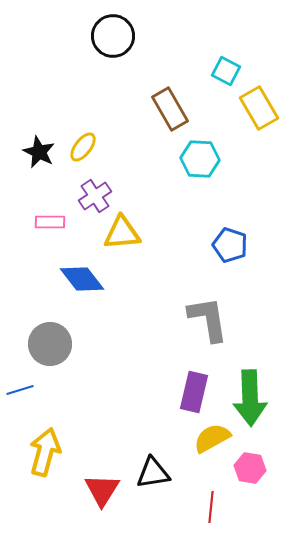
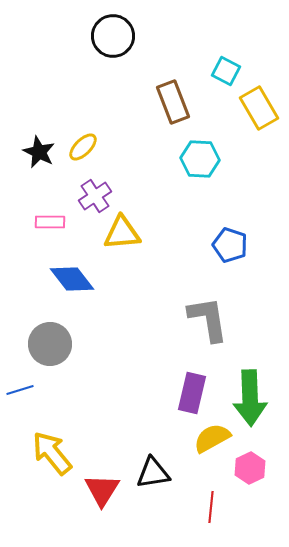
brown rectangle: moved 3 px right, 7 px up; rotated 9 degrees clockwise
yellow ellipse: rotated 8 degrees clockwise
blue diamond: moved 10 px left
purple rectangle: moved 2 px left, 1 px down
yellow arrow: moved 7 px right, 1 px down; rotated 54 degrees counterclockwise
pink hexagon: rotated 24 degrees clockwise
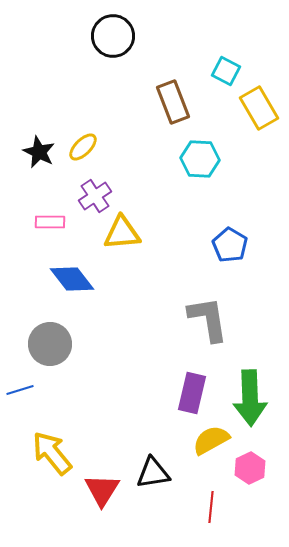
blue pentagon: rotated 12 degrees clockwise
yellow semicircle: moved 1 px left, 2 px down
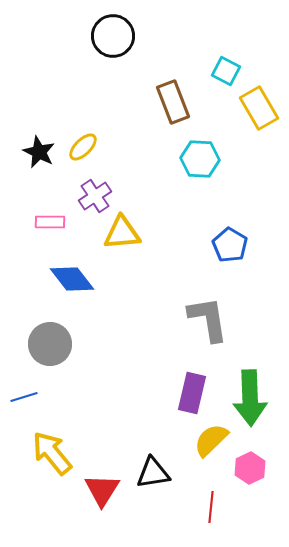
blue line: moved 4 px right, 7 px down
yellow semicircle: rotated 15 degrees counterclockwise
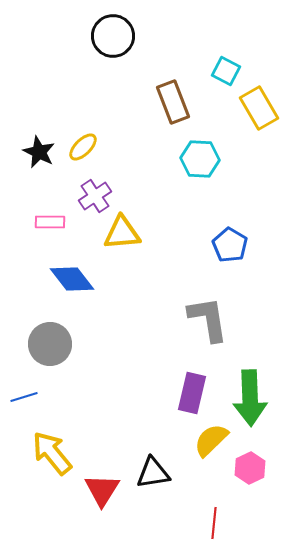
red line: moved 3 px right, 16 px down
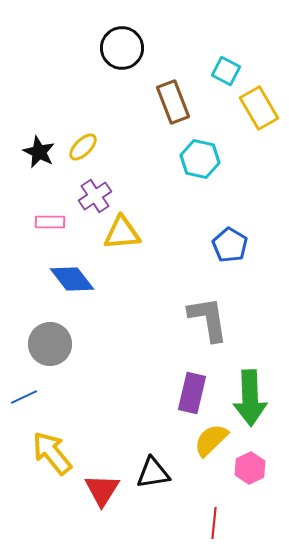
black circle: moved 9 px right, 12 px down
cyan hexagon: rotated 9 degrees clockwise
blue line: rotated 8 degrees counterclockwise
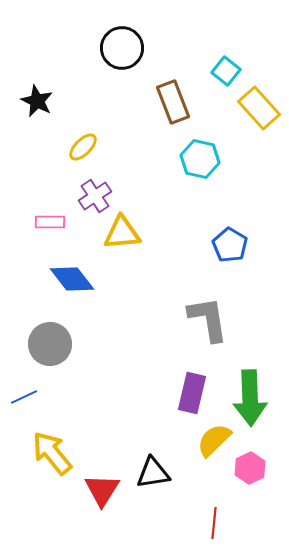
cyan square: rotated 12 degrees clockwise
yellow rectangle: rotated 12 degrees counterclockwise
black star: moved 2 px left, 51 px up
yellow semicircle: moved 3 px right
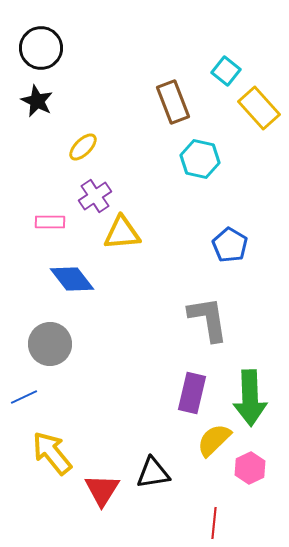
black circle: moved 81 px left
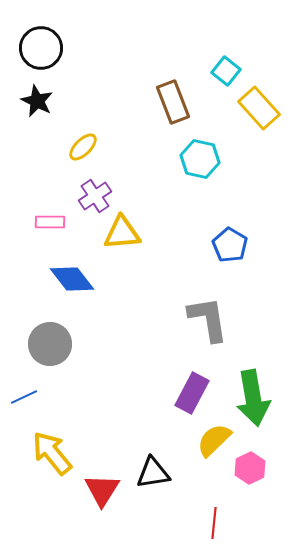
purple rectangle: rotated 15 degrees clockwise
green arrow: moved 3 px right; rotated 8 degrees counterclockwise
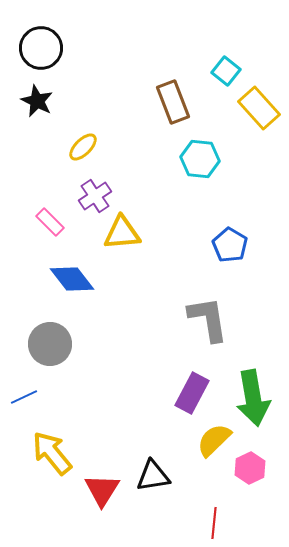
cyan hexagon: rotated 6 degrees counterclockwise
pink rectangle: rotated 44 degrees clockwise
black triangle: moved 3 px down
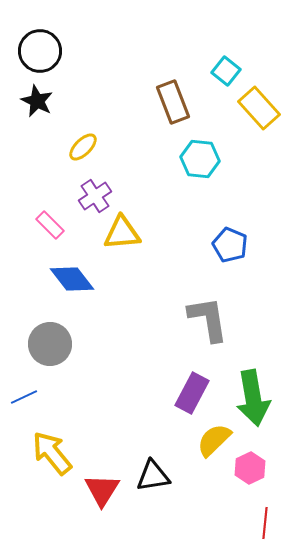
black circle: moved 1 px left, 3 px down
pink rectangle: moved 3 px down
blue pentagon: rotated 8 degrees counterclockwise
red line: moved 51 px right
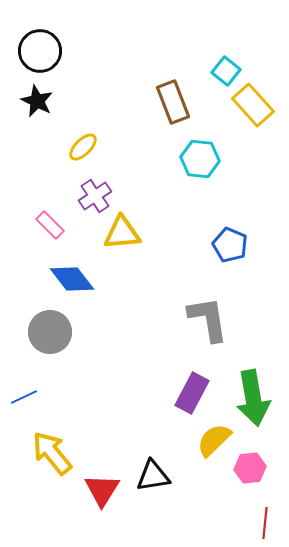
yellow rectangle: moved 6 px left, 3 px up
gray circle: moved 12 px up
pink hexagon: rotated 20 degrees clockwise
